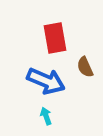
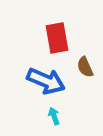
red rectangle: moved 2 px right
cyan arrow: moved 8 px right
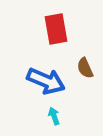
red rectangle: moved 1 px left, 9 px up
brown semicircle: moved 1 px down
